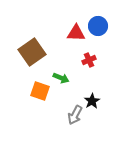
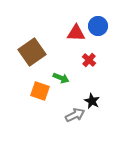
red cross: rotated 24 degrees counterclockwise
black star: rotated 14 degrees counterclockwise
gray arrow: rotated 144 degrees counterclockwise
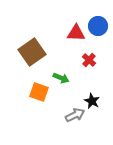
orange square: moved 1 px left, 1 px down
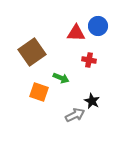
red cross: rotated 32 degrees counterclockwise
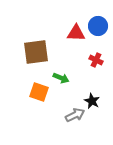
brown square: moved 4 px right; rotated 28 degrees clockwise
red cross: moved 7 px right; rotated 16 degrees clockwise
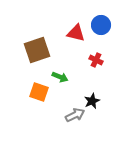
blue circle: moved 3 px right, 1 px up
red triangle: rotated 12 degrees clockwise
brown square: moved 1 px right, 2 px up; rotated 12 degrees counterclockwise
green arrow: moved 1 px left, 1 px up
black star: rotated 21 degrees clockwise
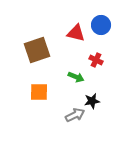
green arrow: moved 16 px right
orange square: rotated 18 degrees counterclockwise
black star: rotated 14 degrees clockwise
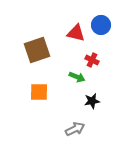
red cross: moved 4 px left
green arrow: moved 1 px right
gray arrow: moved 14 px down
